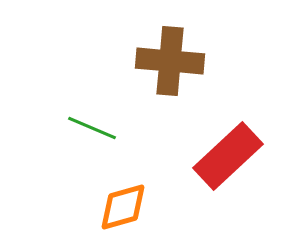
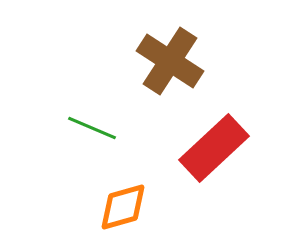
brown cross: rotated 28 degrees clockwise
red rectangle: moved 14 px left, 8 px up
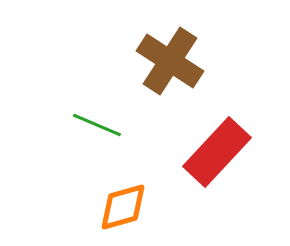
green line: moved 5 px right, 3 px up
red rectangle: moved 3 px right, 4 px down; rotated 4 degrees counterclockwise
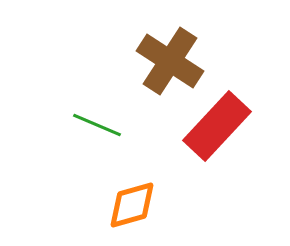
red rectangle: moved 26 px up
orange diamond: moved 9 px right, 2 px up
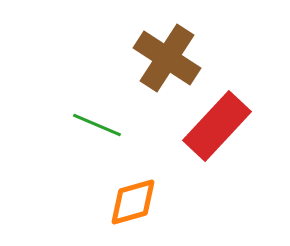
brown cross: moved 3 px left, 3 px up
orange diamond: moved 1 px right, 3 px up
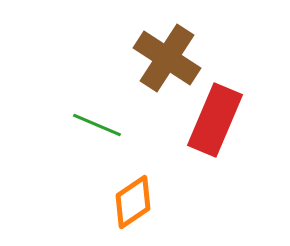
red rectangle: moved 2 px left, 6 px up; rotated 20 degrees counterclockwise
orange diamond: rotated 18 degrees counterclockwise
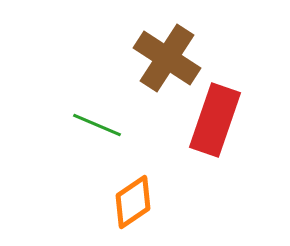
red rectangle: rotated 4 degrees counterclockwise
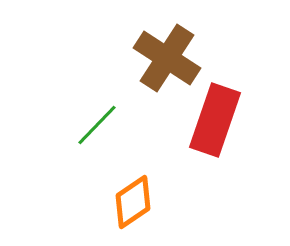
green line: rotated 69 degrees counterclockwise
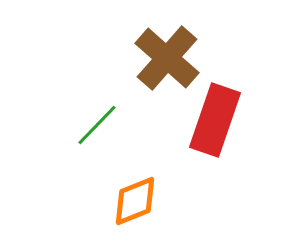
brown cross: rotated 8 degrees clockwise
orange diamond: moved 2 px right, 1 px up; rotated 12 degrees clockwise
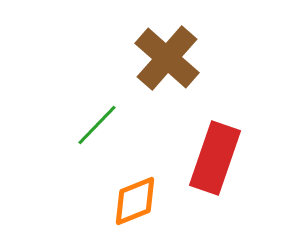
red rectangle: moved 38 px down
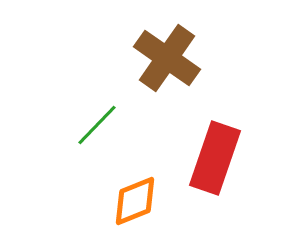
brown cross: rotated 6 degrees counterclockwise
